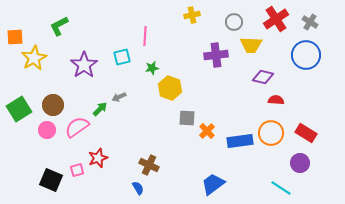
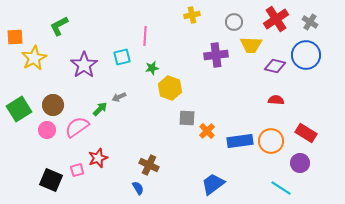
purple diamond: moved 12 px right, 11 px up
orange circle: moved 8 px down
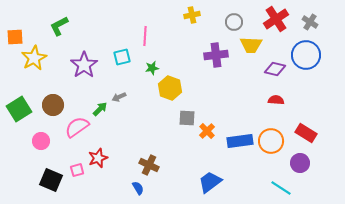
purple diamond: moved 3 px down
pink circle: moved 6 px left, 11 px down
blue trapezoid: moved 3 px left, 2 px up
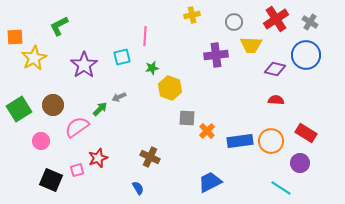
brown cross: moved 1 px right, 8 px up
blue trapezoid: rotated 10 degrees clockwise
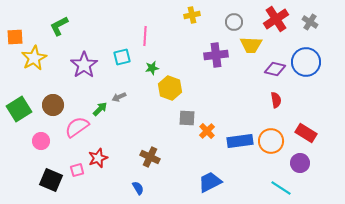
blue circle: moved 7 px down
red semicircle: rotated 77 degrees clockwise
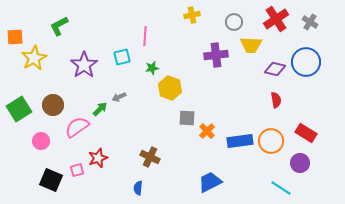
blue semicircle: rotated 144 degrees counterclockwise
